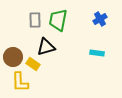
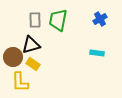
black triangle: moved 15 px left, 2 px up
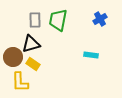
black triangle: moved 1 px up
cyan rectangle: moved 6 px left, 2 px down
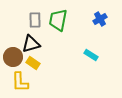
cyan rectangle: rotated 24 degrees clockwise
yellow rectangle: moved 1 px up
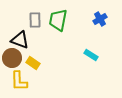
black triangle: moved 11 px left, 4 px up; rotated 36 degrees clockwise
brown circle: moved 1 px left, 1 px down
yellow L-shape: moved 1 px left, 1 px up
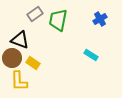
gray rectangle: moved 6 px up; rotated 56 degrees clockwise
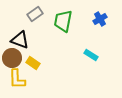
green trapezoid: moved 5 px right, 1 px down
yellow L-shape: moved 2 px left, 2 px up
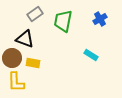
black triangle: moved 5 px right, 1 px up
yellow rectangle: rotated 24 degrees counterclockwise
yellow L-shape: moved 1 px left, 3 px down
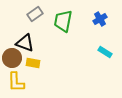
black triangle: moved 4 px down
cyan rectangle: moved 14 px right, 3 px up
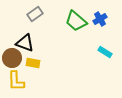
green trapezoid: moved 13 px right; rotated 60 degrees counterclockwise
yellow L-shape: moved 1 px up
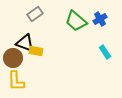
cyan rectangle: rotated 24 degrees clockwise
brown circle: moved 1 px right
yellow rectangle: moved 3 px right, 12 px up
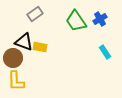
green trapezoid: rotated 15 degrees clockwise
black triangle: moved 1 px left, 1 px up
yellow rectangle: moved 4 px right, 4 px up
